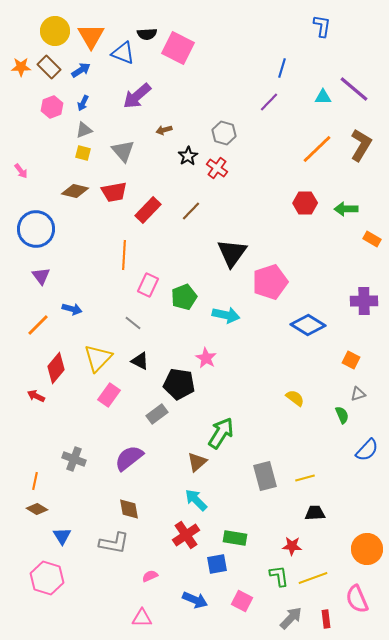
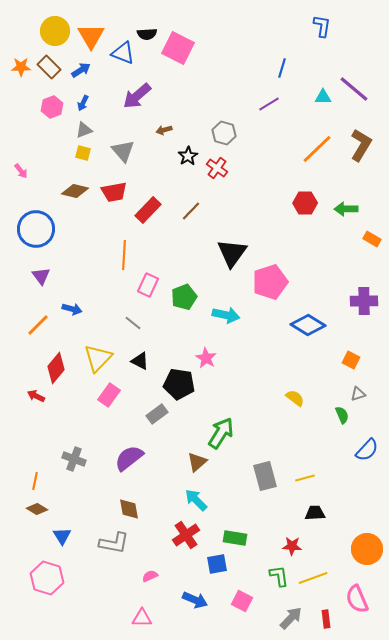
purple line at (269, 102): moved 2 px down; rotated 15 degrees clockwise
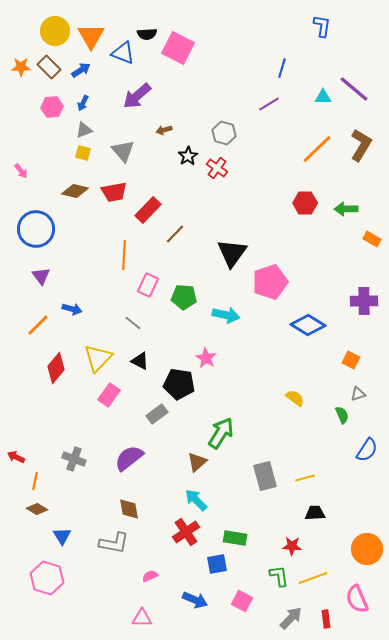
pink hexagon at (52, 107): rotated 15 degrees clockwise
brown line at (191, 211): moved 16 px left, 23 px down
green pentagon at (184, 297): rotated 25 degrees clockwise
red arrow at (36, 396): moved 20 px left, 61 px down
blue semicircle at (367, 450): rotated 10 degrees counterclockwise
red cross at (186, 535): moved 3 px up
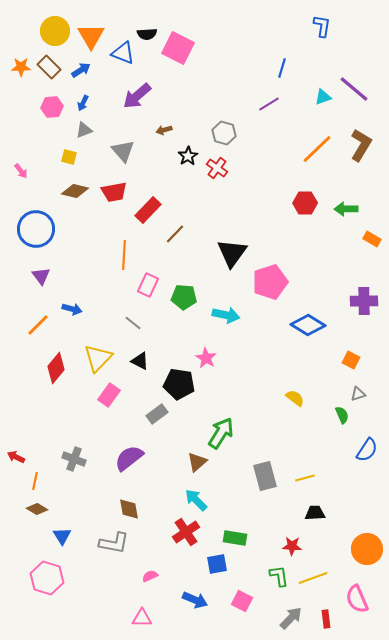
cyan triangle at (323, 97): rotated 18 degrees counterclockwise
yellow square at (83, 153): moved 14 px left, 4 px down
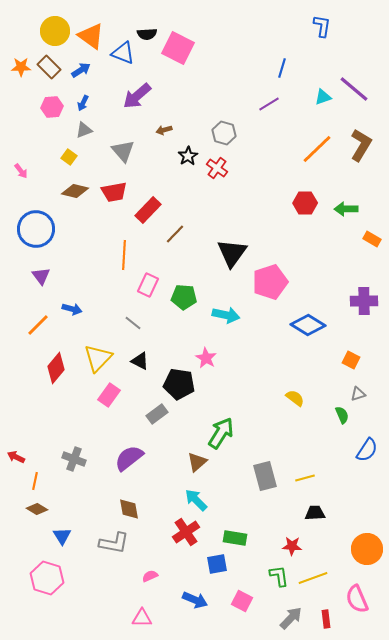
orange triangle at (91, 36): rotated 24 degrees counterclockwise
yellow square at (69, 157): rotated 21 degrees clockwise
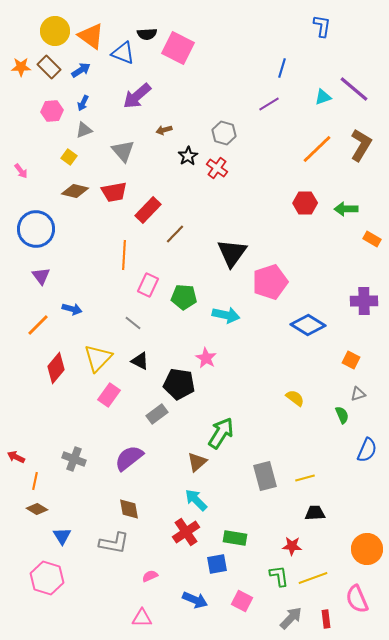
pink hexagon at (52, 107): moved 4 px down
blue semicircle at (367, 450): rotated 10 degrees counterclockwise
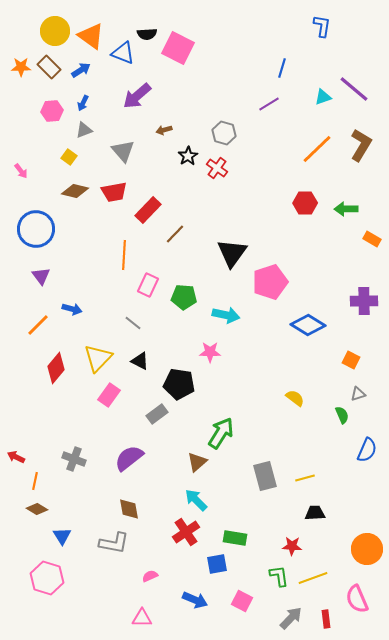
pink star at (206, 358): moved 4 px right, 6 px up; rotated 30 degrees counterclockwise
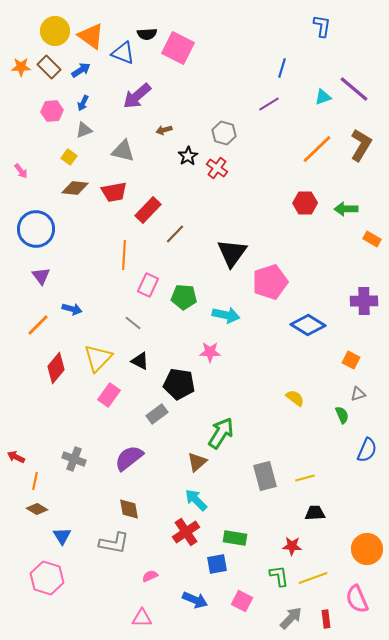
gray triangle at (123, 151): rotated 35 degrees counterclockwise
brown diamond at (75, 191): moved 3 px up; rotated 8 degrees counterclockwise
